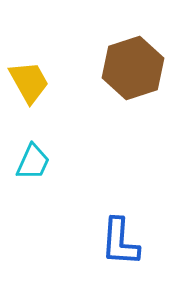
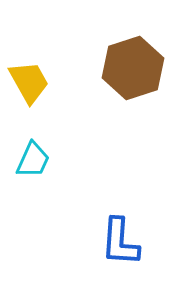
cyan trapezoid: moved 2 px up
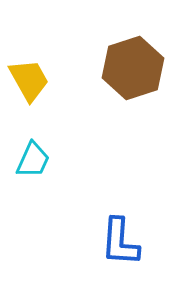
yellow trapezoid: moved 2 px up
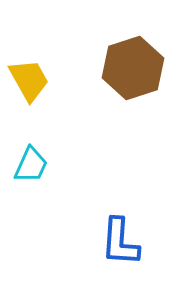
cyan trapezoid: moved 2 px left, 5 px down
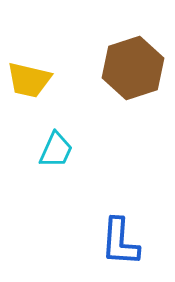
yellow trapezoid: rotated 132 degrees clockwise
cyan trapezoid: moved 25 px right, 15 px up
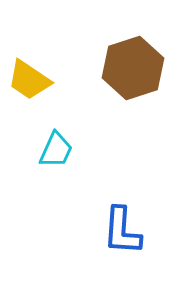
yellow trapezoid: rotated 21 degrees clockwise
blue L-shape: moved 2 px right, 11 px up
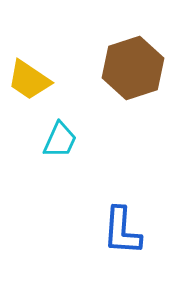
cyan trapezoid: moved 4 px right, 10 px up
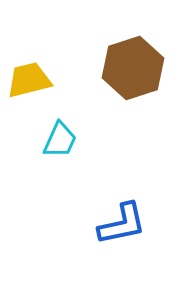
yellow trapezoid: rotated 132 degrees clockwise
blue L-shape: moved 7 px up; rotated 106 degrees counterclockwise
